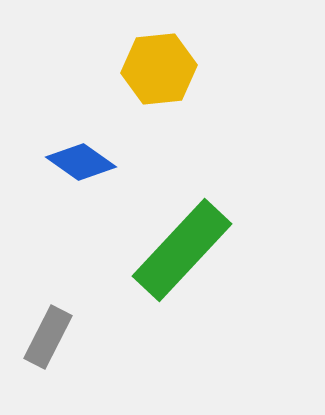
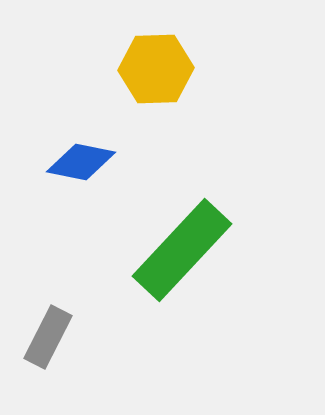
yellow hexagon: moved 3 px left; rotated 4 degrees clockwise
blue diamond: rotated 24 degrees counterclockwise
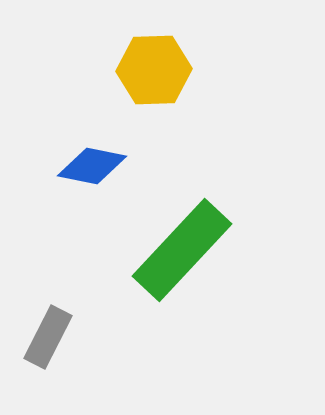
yellow hexagon: moved 2 px left, 1 px down
blue diamond: moved 11 px right, 4 px down
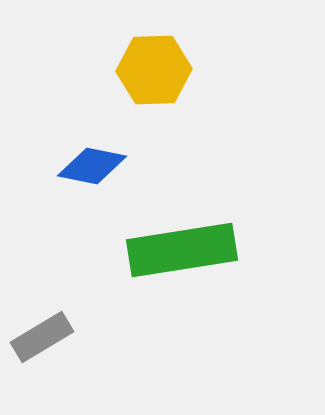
green rectangle: rotated 38 degrees clockwise
gray rectangle: moved 6 px left; rotated 32 degrees clockwise
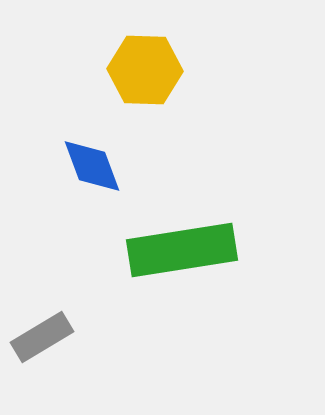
yellow hexagon: moved 9 px left; rotated 4 degrees clockwise
blue diamond: rotated 58 degrees clockwise
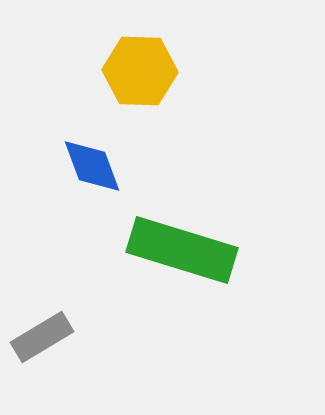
yellow hexagon: moved 5 px left, 1 px down
green rectangle: rotated 26 degrees clockwise
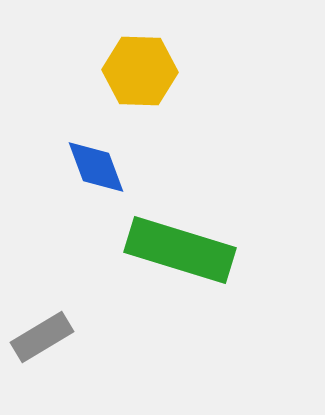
blue diamond: moved 4 px right, 1 px down
green rectangle: moved 2 px left
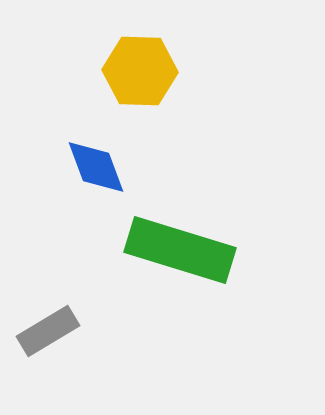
gray rectangle: moved 6 px right, 6 px up
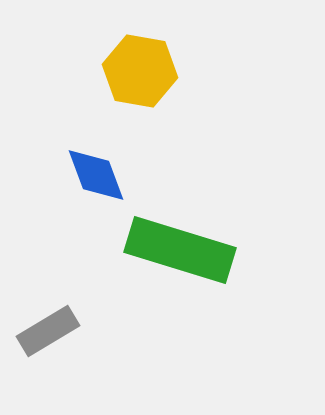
yellow hexagon: rotated 8 degrees clockwise
blue diamond: moved 8 px down
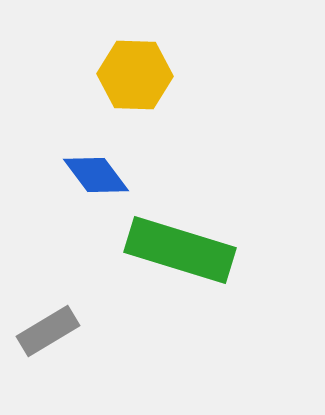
yellow hexagon: moved 5 px left, 4 px down; rotated 8 degrees counterclockwise
blue diamond: rotated 16 degrees counterclockwise
